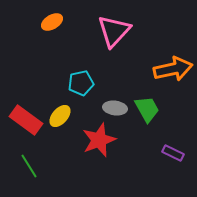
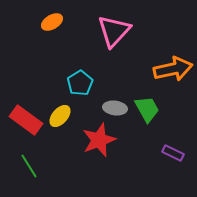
cyan pentagon: moved 1 px left; rotated 20 degrees counterclockwise
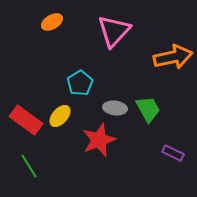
orange arrow: moved 12 px up
green trapezoid: moved 1 px right
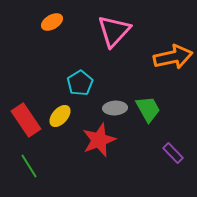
gray ellipse: rotated 10 degrees counterclockwise
red rectangle: rotated 20 degrees clockwise
purple rectangle: rotated 20 degrees clockwise
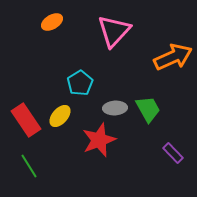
orange arrow: rotated 12 degrees counterclockwise
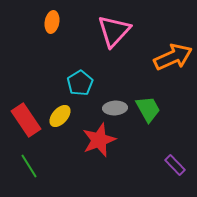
orange ellipse: rotated 50 degrees counterclockwise
purple rectangle: moved 2 px right, 12 px down
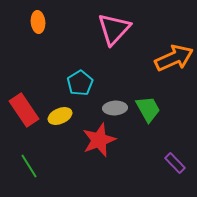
orange ellipse: moved 14 px left; rotated 15 degrees counterclockwise
pink triangle: moved 2 px up
orange arrow: moved 1 px right, 1 px down
yellow ellipse: rotated 25 degrees clockwise
red rectangle: moved 2 px left, 10 px up
purple rectangle: moved 2 px up
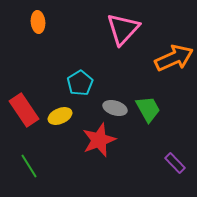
pink triangle: moved 9 px right
gray ellipse: rotated 20 degrees clockwise
